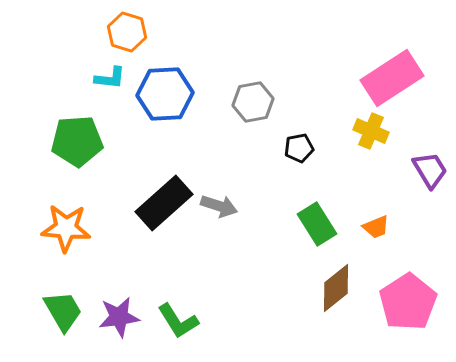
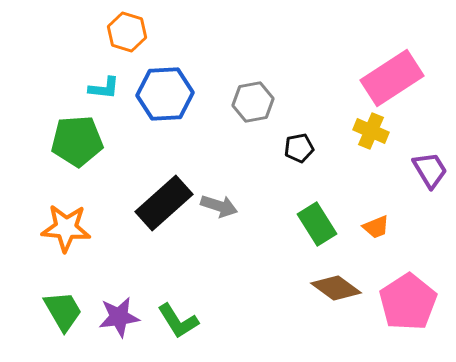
cyan L-shape: moved 6 px left, 10 px down
brown diamond: rotated 75 degrees clockwise
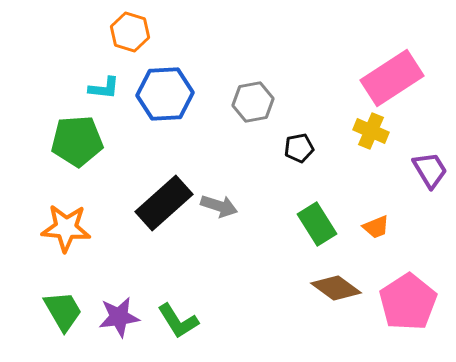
orange hexagon: moved 3 px right
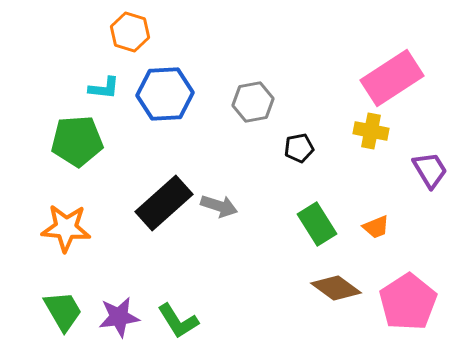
yellow cross: rotated 12 degrees counterclockwise
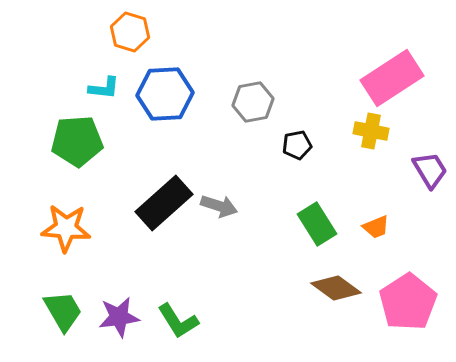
black pentagon: moved 2 px left, 3 px up
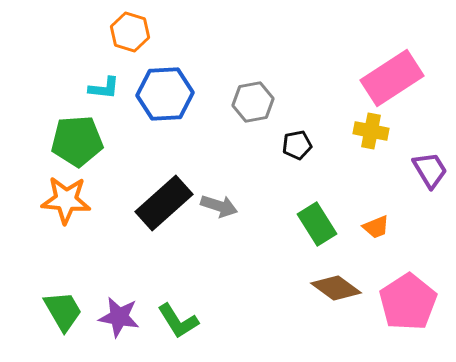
orange star: moved 28 px up
purple star: rotated 18 degrees clockwise
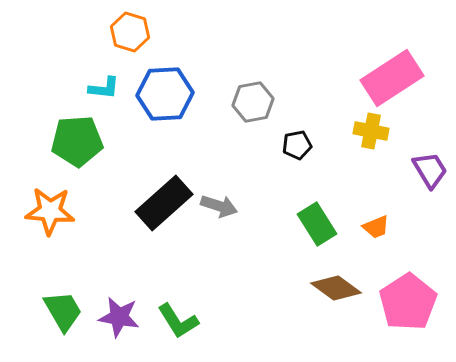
orange star: moved 16 px left, 11 px down
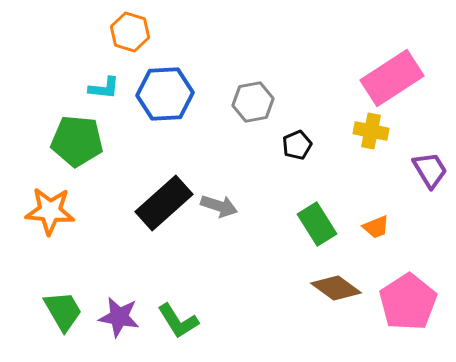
green pentagon: rotated 9 degrees clockwise
black pentagon: rotated 12 degrees counterclockwise
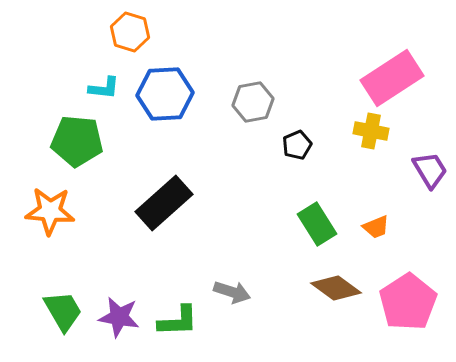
gray arrow: moved 13 px right, 86 px down
green L-shape: rotated 60 degrees counterclockwise
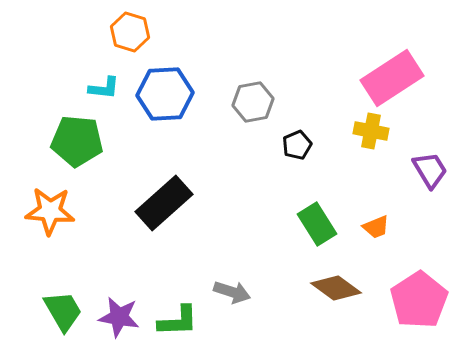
pink pentagon: moved 11 px right, 2 px up
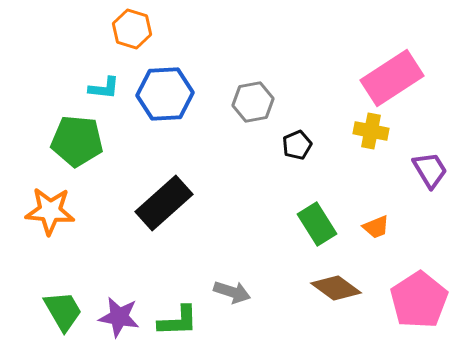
orange hexagon: moved 2 px right, 3 px up
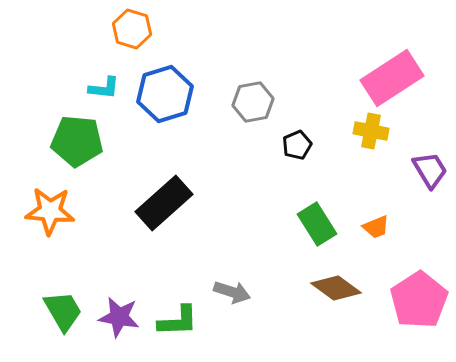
blue hexagon: rotated 14 degrees counterclockwise
